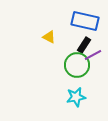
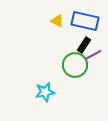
yellow triangle: moved 8 px right, 16 px up
green circle: moved 2 px left
cyan star: moved 31 px left, 5 px up
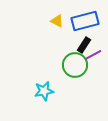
blue rectangle: rotated 28 degrees counterclockwise
cyan star: moved 1 px left, 1 px up
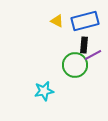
black rectangle: rotated 28 degrees counterclockwise
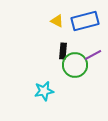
black rectangle: moved 21 px left, 6 px down
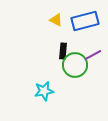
yellow triangle: moved 1 px left, 1 px up
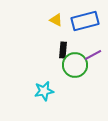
black rectangle: moved 1 px up
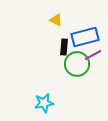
blue rectangle: moved 16 px down
black rectangle: moved 1 px right, 3 px up
green circle: moved 2 px right, 1 px up
cyan star: moved 12 px down
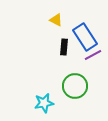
blue rectangle: rotated 72 degrees clockwise
green circle: moved 2 px left, 22 px down
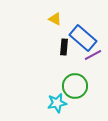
yellow triangle: moved 1 px left, 1 px up
blue rectangle: moved 2 px left, 1 px down; rotated 16 degrees counterclockwise
cyan star: moved 13 px right
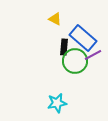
green circle: moved 25 px up
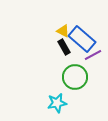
yellow triangle: moved 8 px right, 12 px down
blue rectangle: moved 1 px left, 1 px down
black rectangle: rotated 35 degrees counterclockwise
green circle: moved 16 px down
